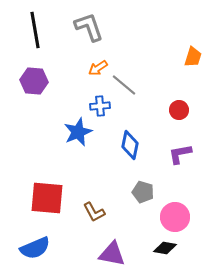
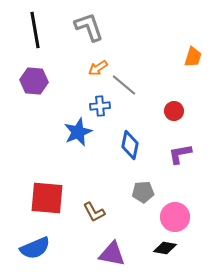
red circle: moved 5 px left, 1 px down
gray pentagon: rotated 20 degrees counterclockwise
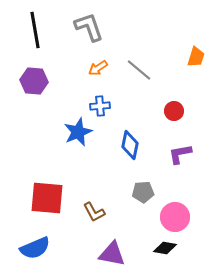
orange trapezoid: moved 3 px right
gray line: moved 15 px right, 15 px up
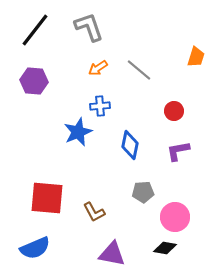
black line: rotated 48 degrees clockwise
purple L-shape: moved 2 px left, 3 px up
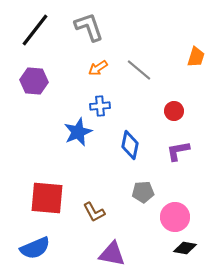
black diamond: moved 20 px right
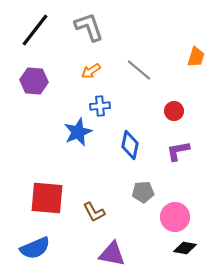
orange arrow: moved 7 px left, 3 px down
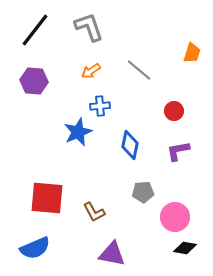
orange trapezoid: moved 4 px left, 4 px up
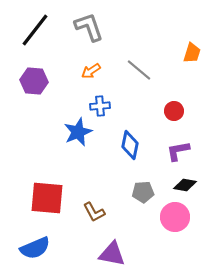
black diamond: moved 63 px up
